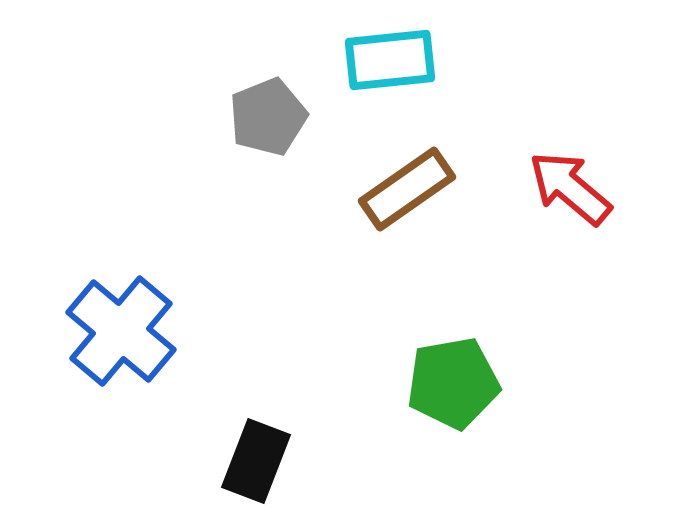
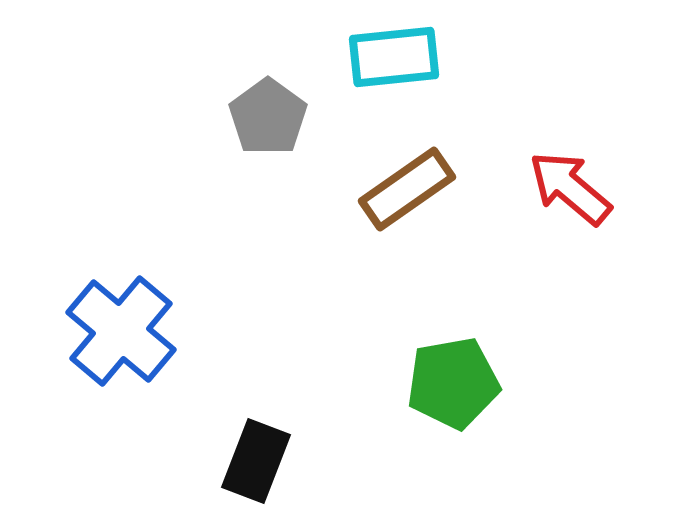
cyan rectangle: moved 4 px right, 3 px up
gray pentagon: rotated 14 degrees counterclockwise
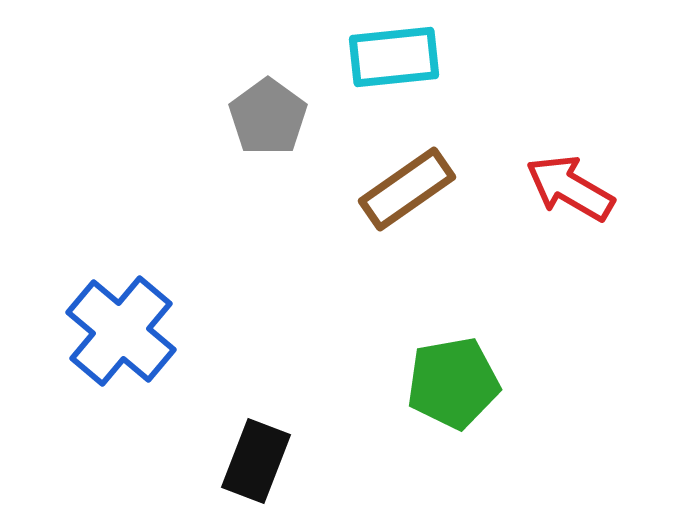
red arrow: rotated 10 degrees counterclockwise
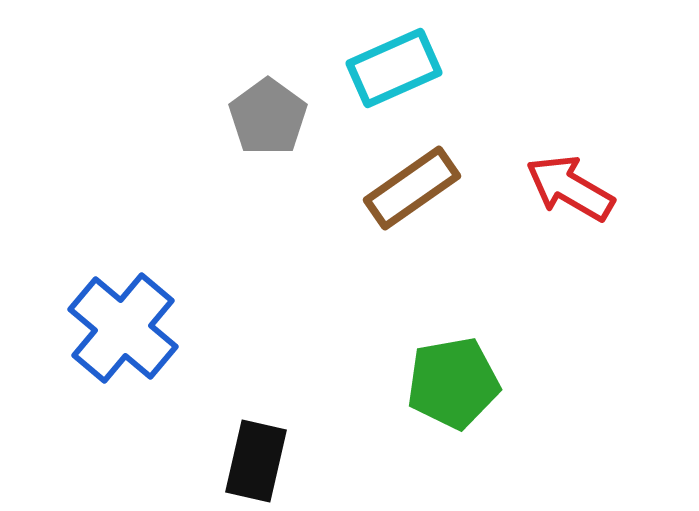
cyan rectangle: moved 11 px down; rotated 18 degrees counterclockwise
brown rectangle: moved 5 px right, 1 px up
blue cross: moved 2 px right, 3 px up
black rectangle: rotated 8 degrees counterclockwise
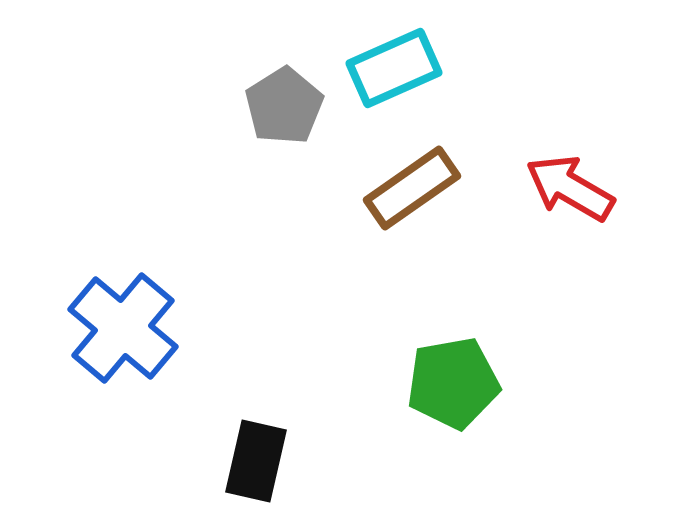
gray pentagon: moved 16 px right, 11 px up; rotated 4 degrees clockwise
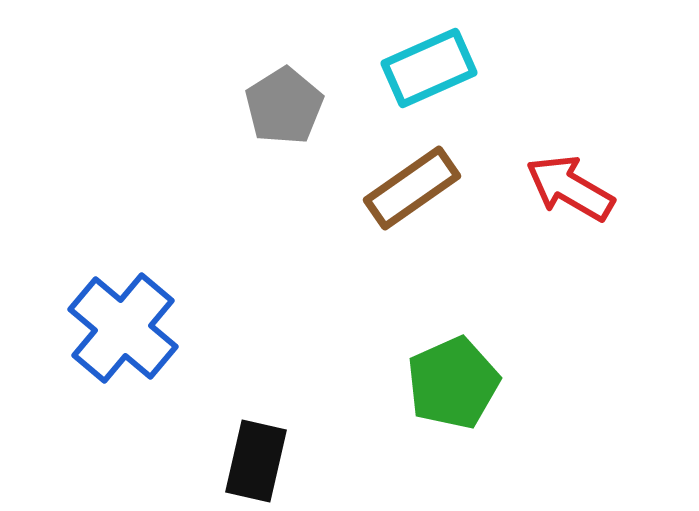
cyan rectangle: moved 35 px right
green pentagon: rotated 14 degrees counterclockwise
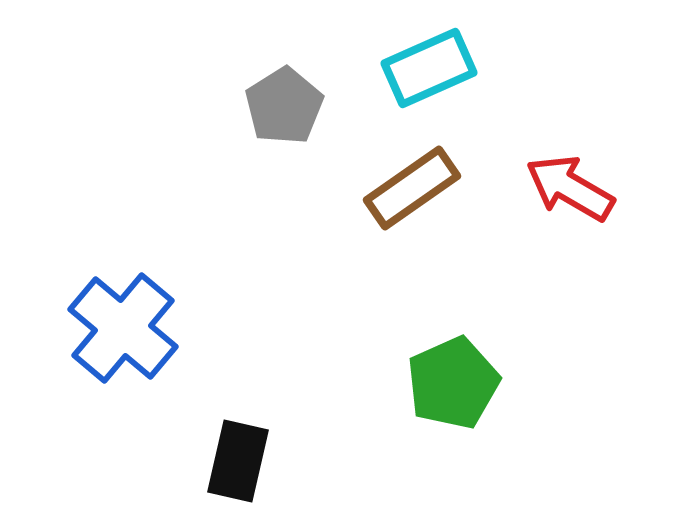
black rectangle: moved 18 px left
